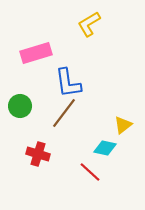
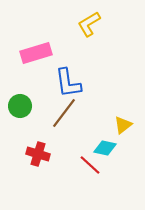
red line: moved 7 px up
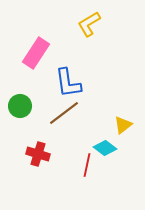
pink rectangle: rotated 40 degrees counterclockwise
brown line: rotated 16 degrees clockwise
cyan diamond: rotated 25 degrees clockwise
red line: moved 3 px left; rotated 60 degrees clockwise
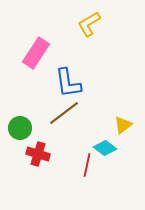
green circle: moved 22 px down
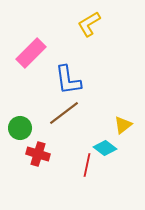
pink rectangle: moved 5 px left; rotated 12 degrees clockwise
blue L-shape: moved 3 px up
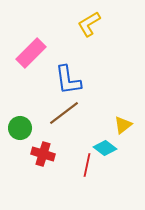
red cross: moved 5 px right
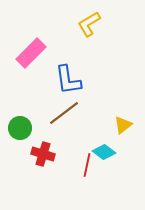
cyan diamond: moved 1 px left, 4 px down
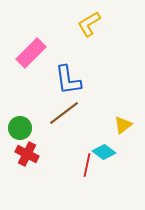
red cross: moved 16 px left; rotated 10 degrees clockwise
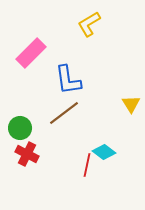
yellow triangle: moved 8 px right, 21 px up; rotated 24 degrees counterclockwise
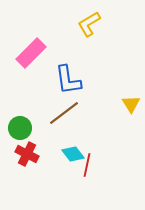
cyan diamond: moved 31 px left, 2 px down; rotated 15 degrees clockwise
